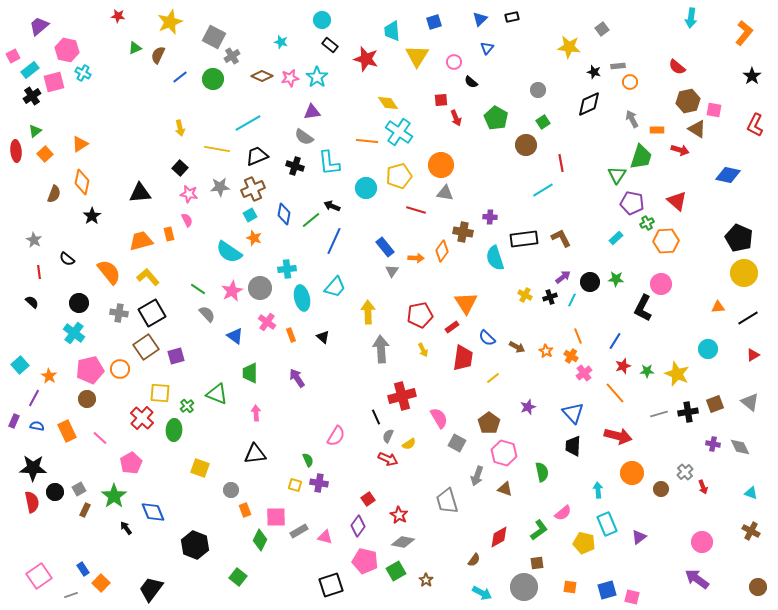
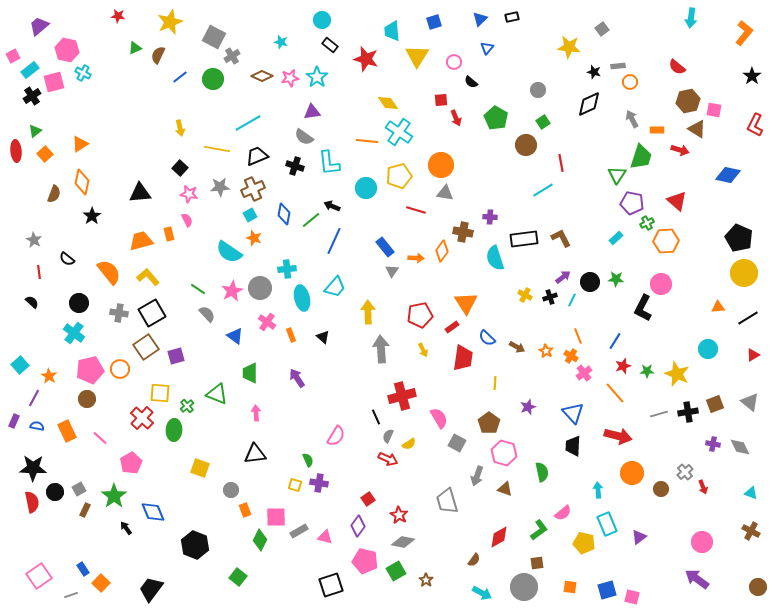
yellow line at (493, 378): moved 2 px right, 5 px down; rotated 48 degrees counterclockwise
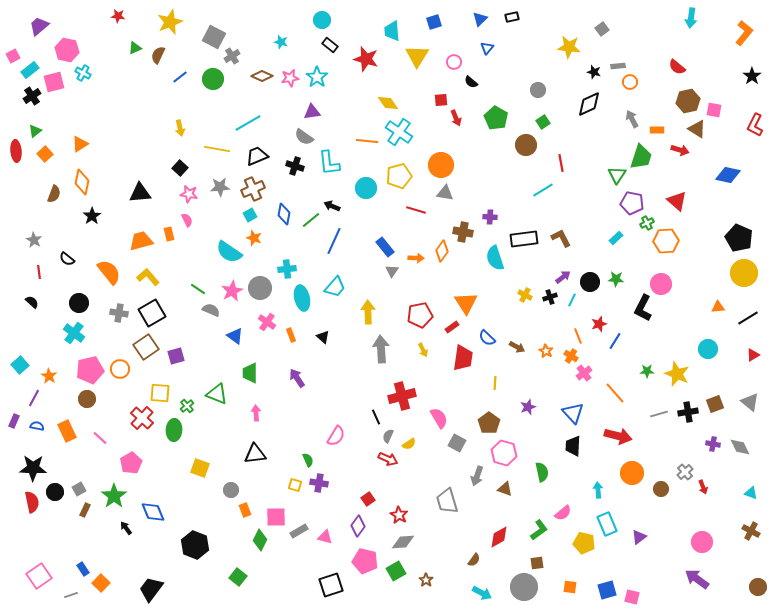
gray semicircle at (207, 314): moved 4 px right, 4 px up; rotated 24 degrees counterclockwise
red star at (623, 366): moved 24 px left, 42 px up
gray diamond at (403, 542): rotated 15 degrees counterclockwise
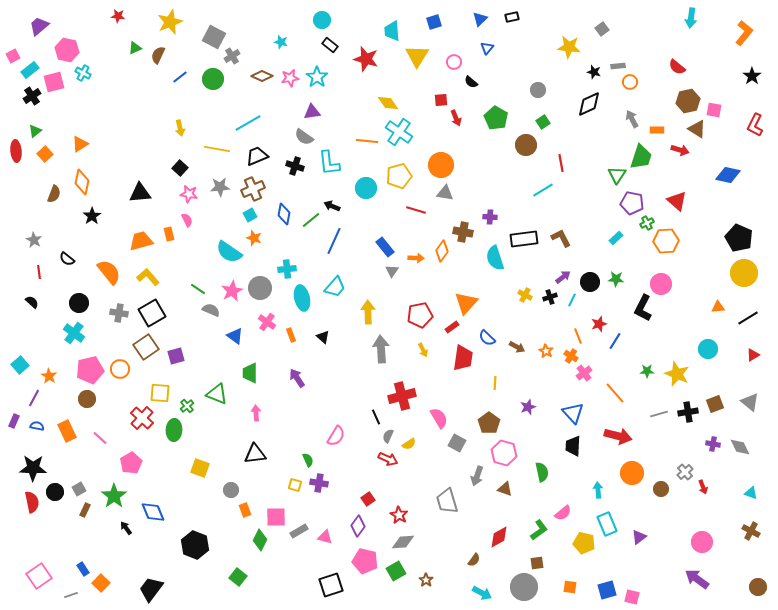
orange triangle at (466, 303): rotated 15 degrees clockwise
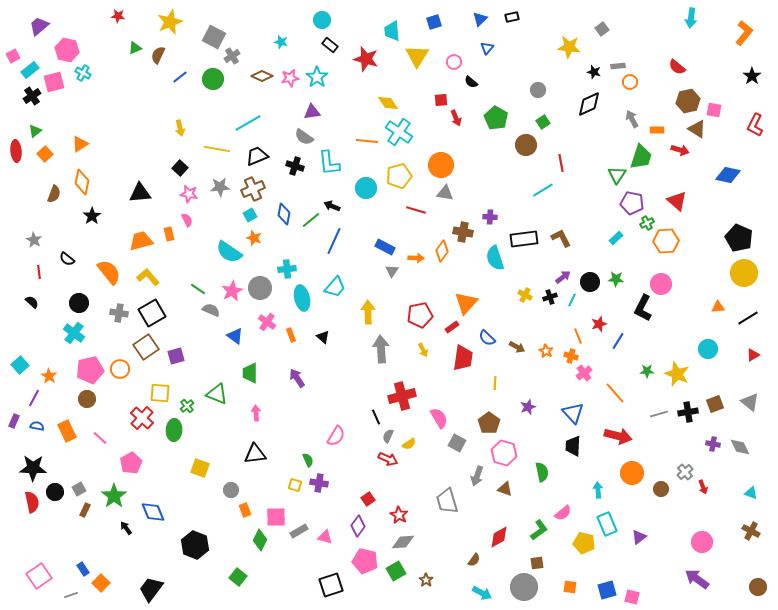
blue rectangle at (385, 247): rotated 24 degrees counterclockwise
blue line at (615, 341): moved 3 px right
orange cross at (571, 356): rotated 16 degrees counterclockwise
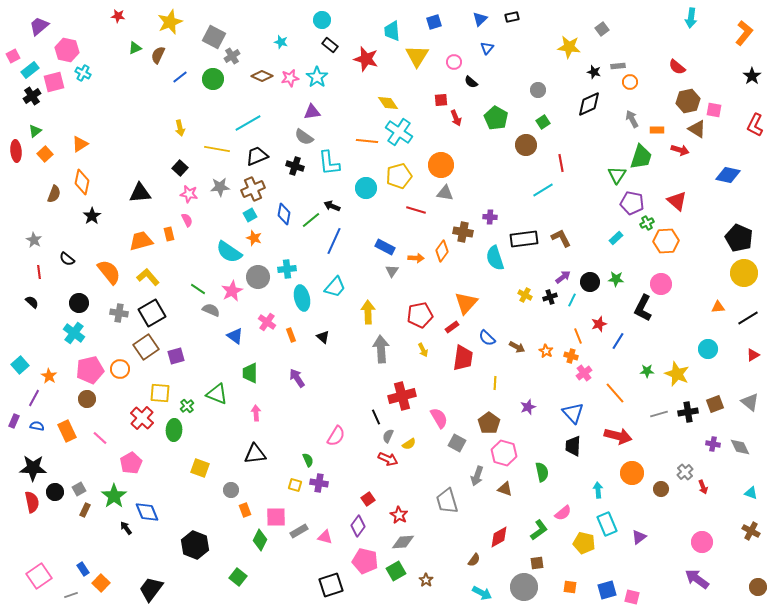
gray circle at (260, 288): moved 2 px left, 11 px up
blue diamond at (153, 512): moved 6 px left
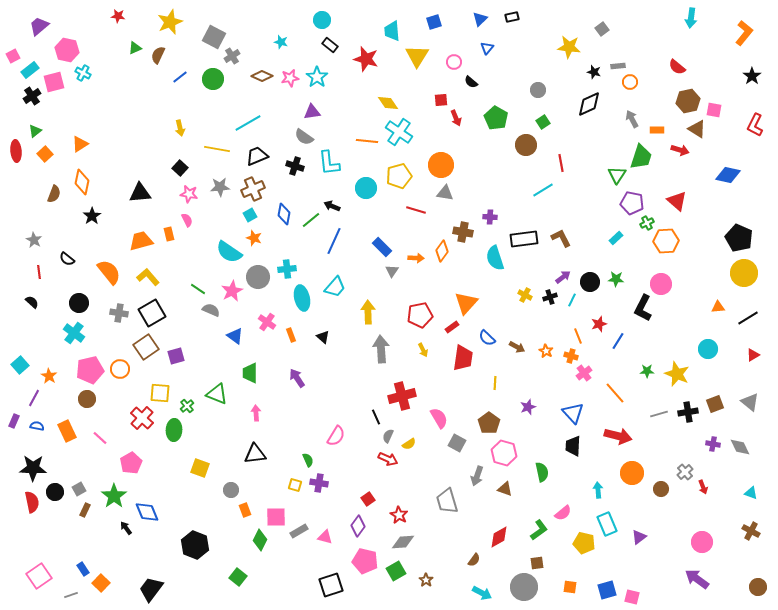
blue rectangle at (385, 247): moved 3 px left; rotated 18 degrees clockwise
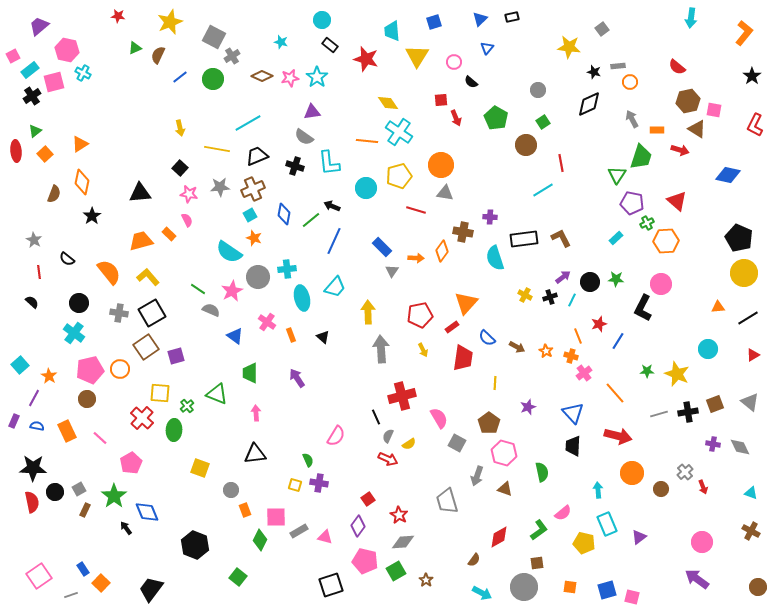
orange rectangle at (169, 234): rotated 32 degrees counterclockwise
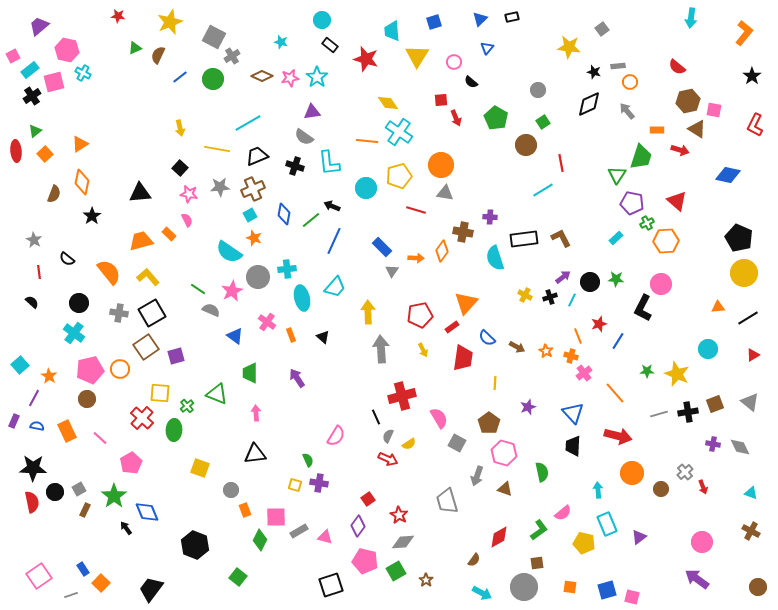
gray arrow at (632, 119): moved 5 px left, 8 px up; rotated 12 degrees counterclockwise
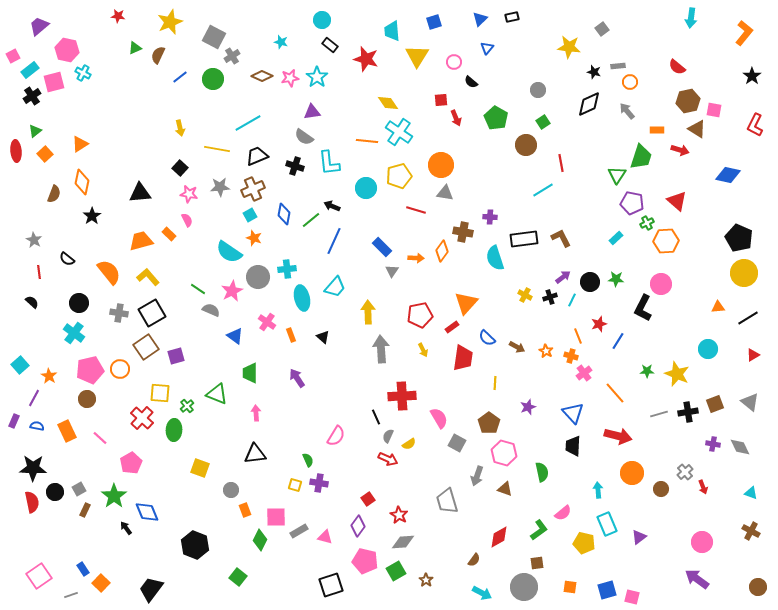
red cross at (402, 396): rotated 12 degrees clockwise
